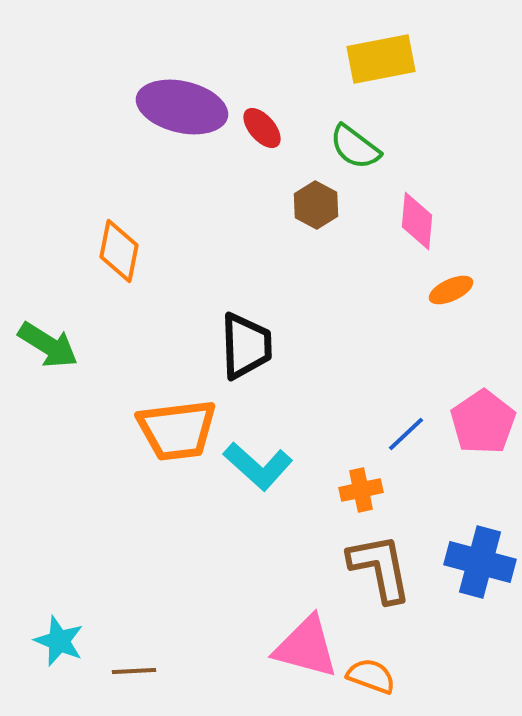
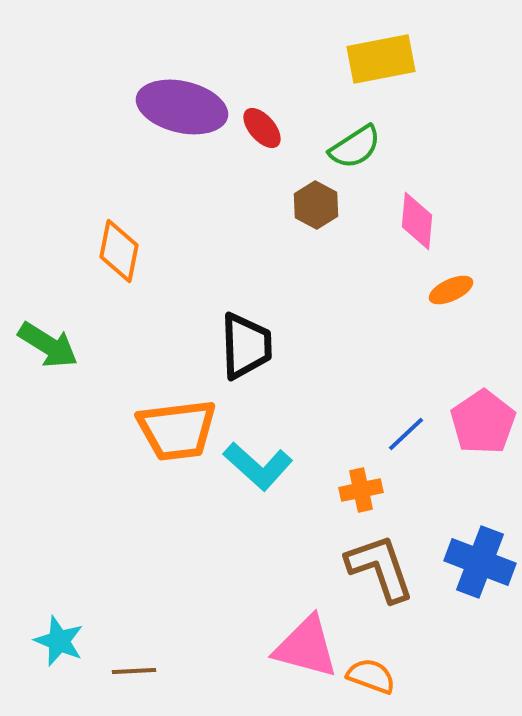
green semicircle: rotated 70 degrees counterclockwise
blue cross: rotated 6 degrees clockwise
brown L-shape: rotated 8 degrees counterclockwise
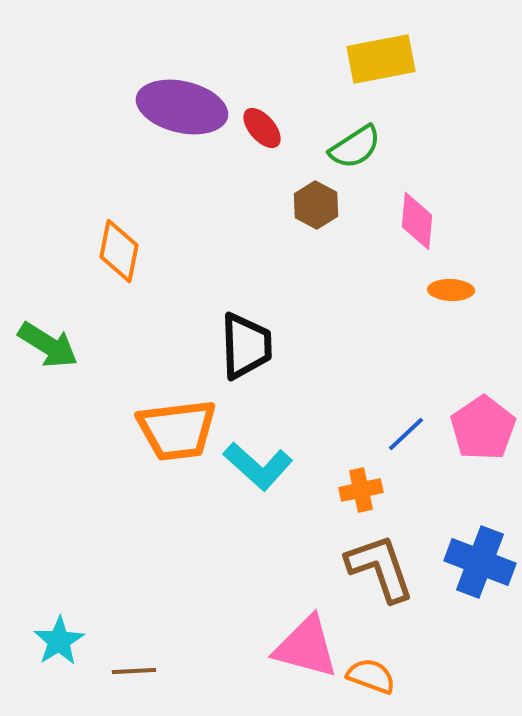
orange ellipse: rotated 27 degrees clockwise
pink pentagon: moved 6 px down
cyan star: rotated 18 degrees clockwise
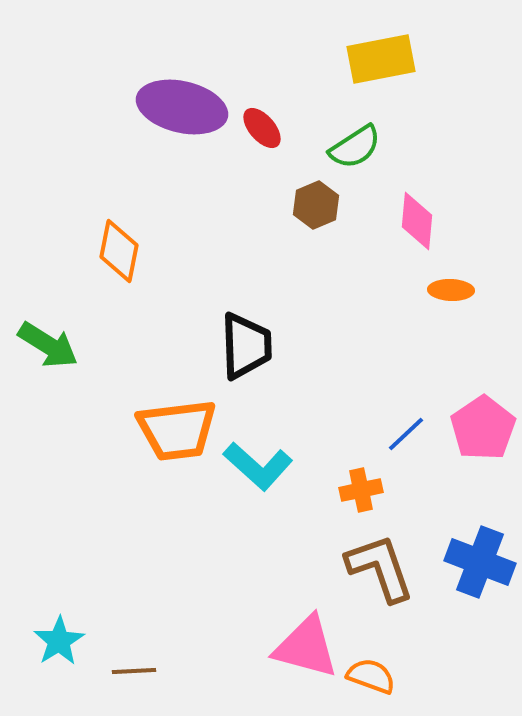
brown hexagon: rotated 9 degrees clockwise
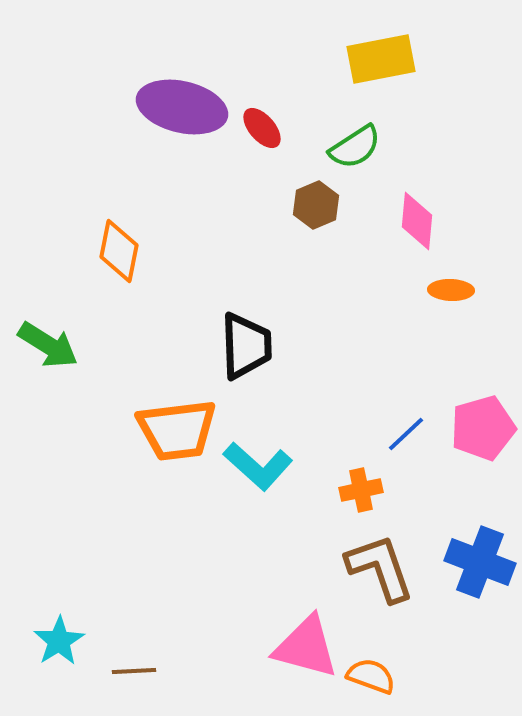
pink pentagon: rotated 18 degrees clockwise
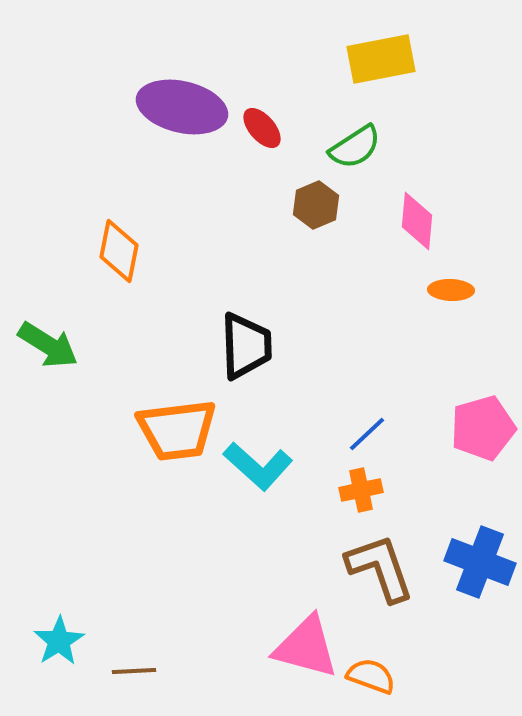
blue line: moved 39 px left
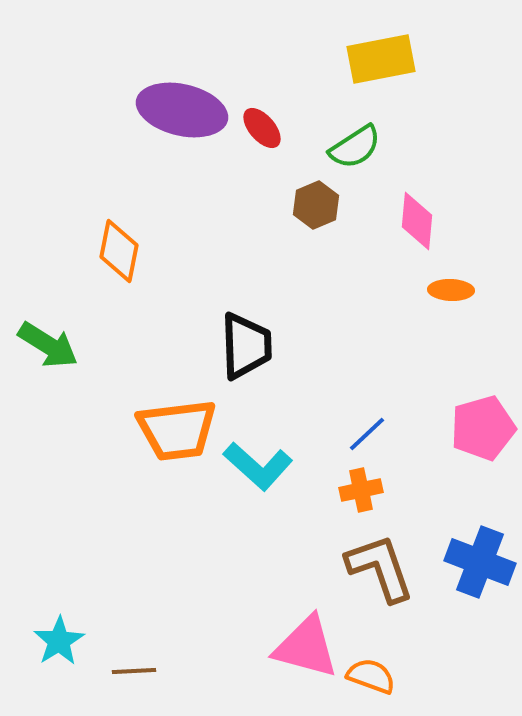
purple ellipse: moved 3 px down
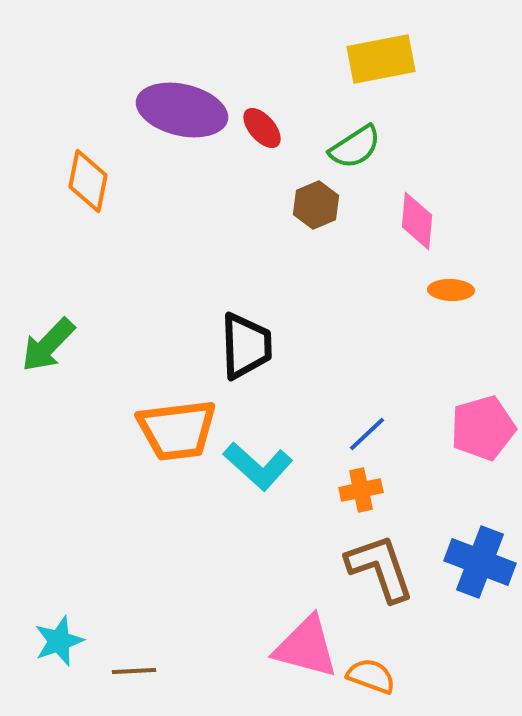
orange diamond: moved 31 px left, 70 px up
green arrow: rotated 102 degrees clockwise
cyan star: rotated 12 degrees clockwise
